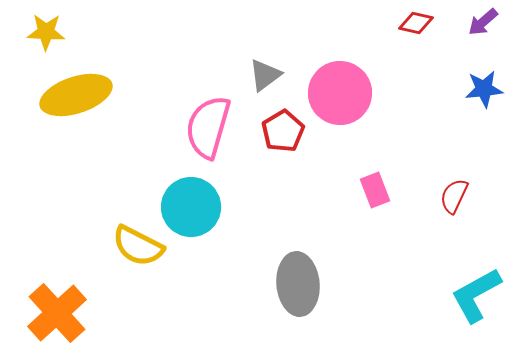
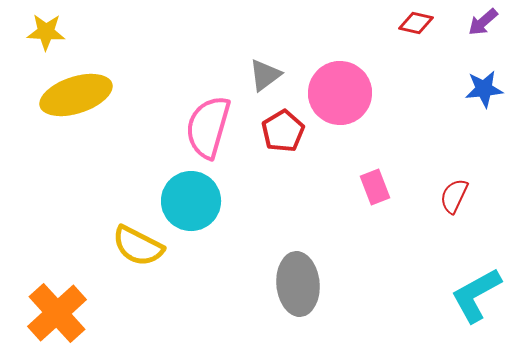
pink rectangle: moved 3 px up
cyan circle: moved 6 px up
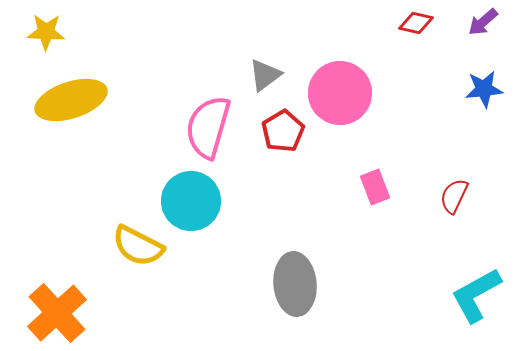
yellow ellipse: moved 5 px left, 5 px down
gray ellipse: moved 3 px left
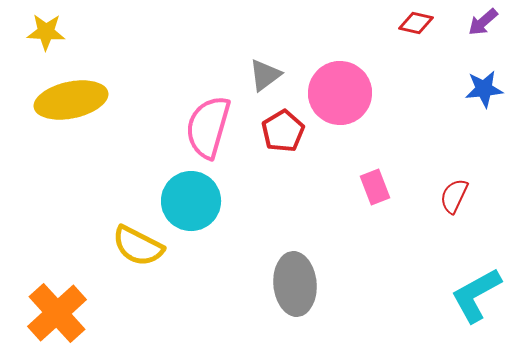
yellow ellipse: rotated 6 degrees clockwise
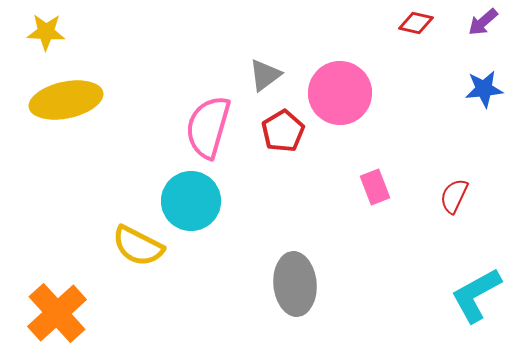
yellow ellipse: moved 5 px left
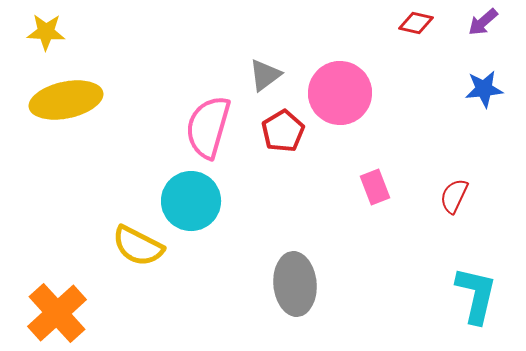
cyan L-shape: rotated 132 degrees clockwise
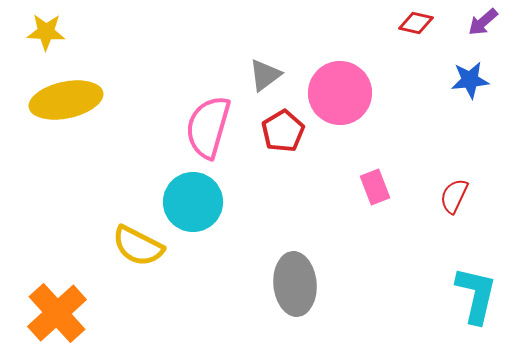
blue star: moved 14 px left, 9 px up
cyan circle: moved 2 px right, 1 px down
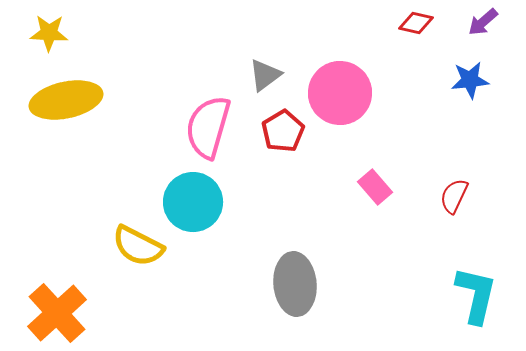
yellow star: moved 3 px right, 1 px down
pink rectangle: rotated 20 degrees counterclockwise
